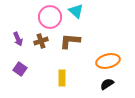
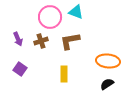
cyan triangle: moved 1 px down; rotated 21 degrees counterclockwise
brown L-shape: rotated 15 degrees counterclockwise
orange ellipse: rotated 20 degrees clockwise
yellow rectangle: moved 2 px right, 4 px up
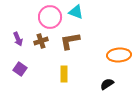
orange ellipse: moved 11 px right, 6 px up; rotated 10 degrees counterclockwise
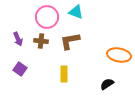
pink circle: moved 3 px left
brown cross: rotated 24 degrees clockwise
orange ellipse: rotated 15 degrees clockwise
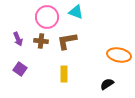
brown L-shape: moved 3 px left
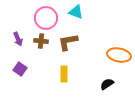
pink circle: moved 1 px left, 1 px down
brown L-shape: moved 1 px right, 1 px down
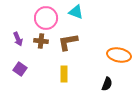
black semicircle: rotated 144 degrees clockwise
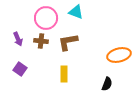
orange ellipse: rotated 25 degrees counterclockwise
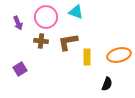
pink circle: moved 1 px up
purple arrow: moved 16 px up
purple square: rotated 24 degrees clockwise
yellow rectangle: moved 23 px right, 17 px up
